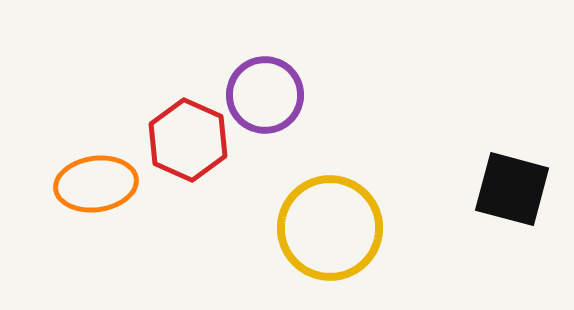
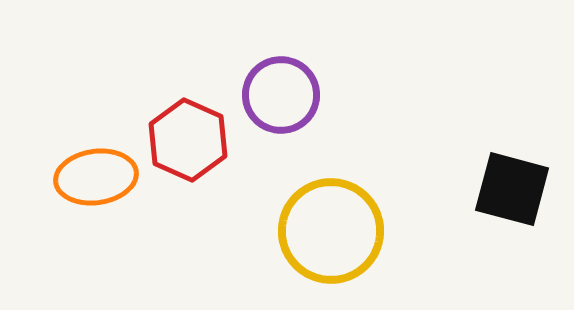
purple circle: moved 16 px right
orange ellipse: moved 7 px up
yellow circle: moved 1 px right, 3 px down
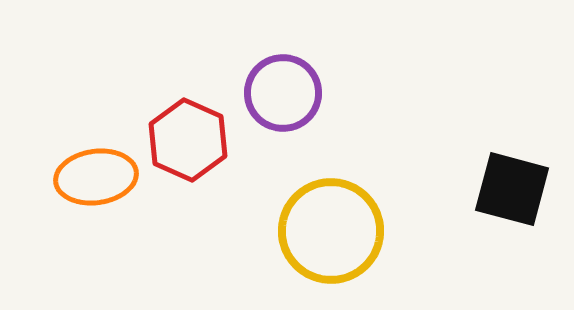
purple circle: moved 2 px right, 2 px up
